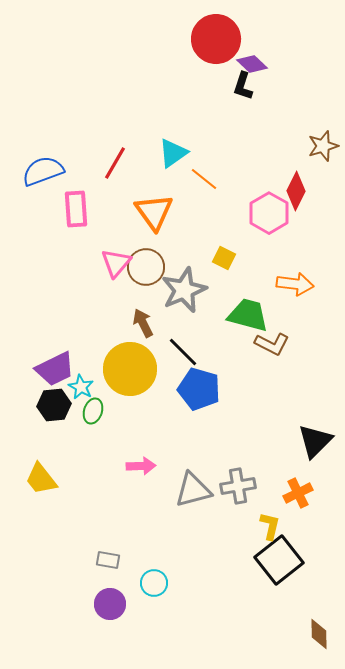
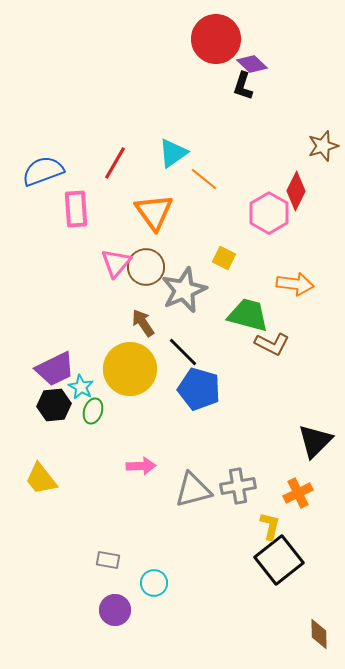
brown arrow: rotated 8 degrees counterclockwise
purple circle: moved 5 px right, 6 px down
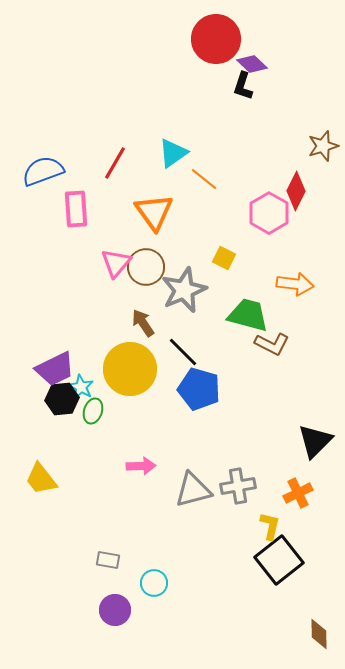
black hexagon: moved 8 px right, 6 px up
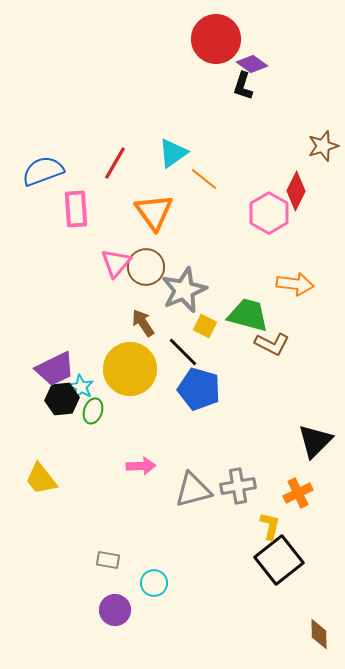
purple diamond: rotated 8 degrees counterclockwise
yellow square: moved 19 px left, 68 px down
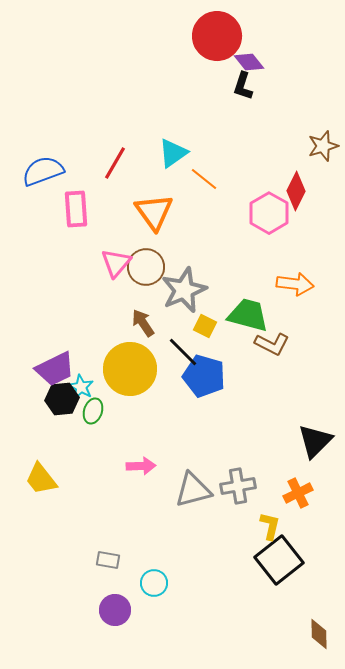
red circle: moved 1 px right, 3 px up
purple diamond: moved 3 px left, 2 px up; rotated 16 degrees clockwise
blue pentagon: moved 5 px right, 13 px up
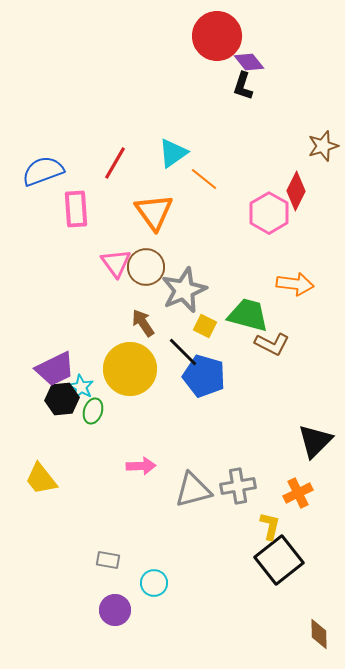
pink triangle: rotated 16 degrees counterclockwise
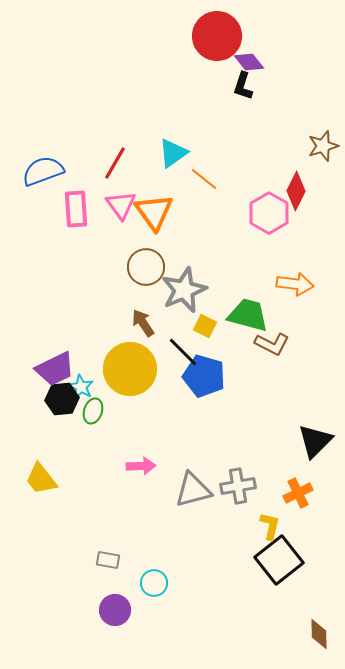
pink triangle: moved 5 px right, 58 px up
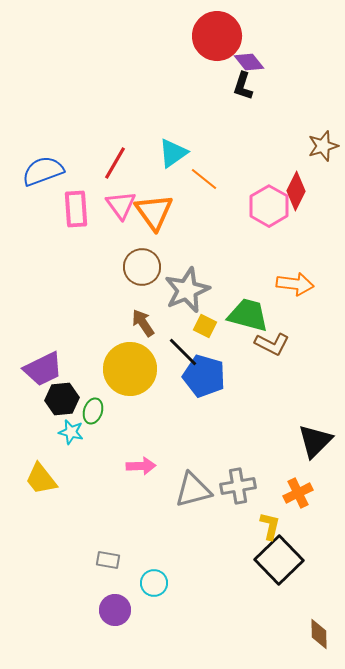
pink hexagon: moved 7 px up
brown circle: moved 4 px left
gray star: moved 3 px right
purple trapezoid: moved 12 px left
cyan star: moved 10 px left, 45 px down; rotated 15 degrees counterclockwise
black square: rotated 6 degrees counterclockwise
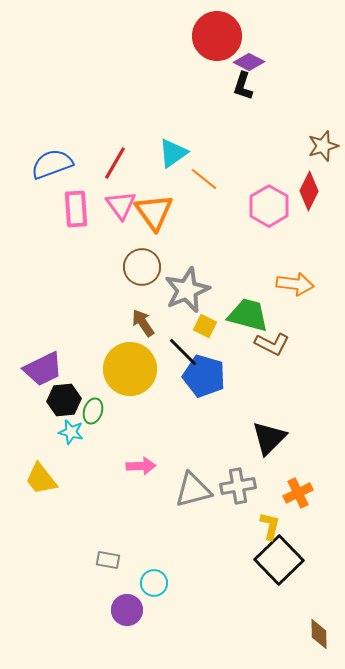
purple diamond: rotated 24 degrees counterclockwise
blue semicircle: moved 9 px right, 7 px up
red diamond: moved 13 px right
black hexagon: moved 2 px right, 1 px down
black triangle: moved 46 px left, 3 px up
purple circle: moved 12 px right
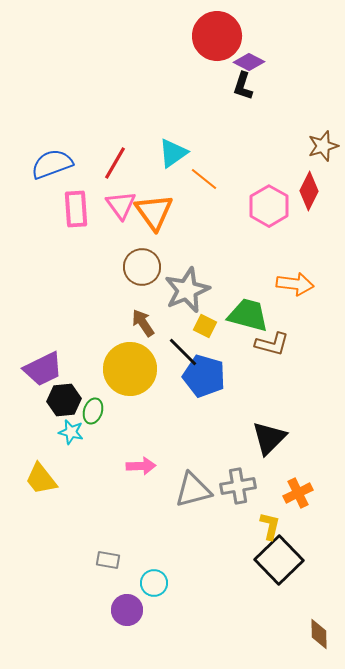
brown L-shape: rotated 12 degrees counterclockwise
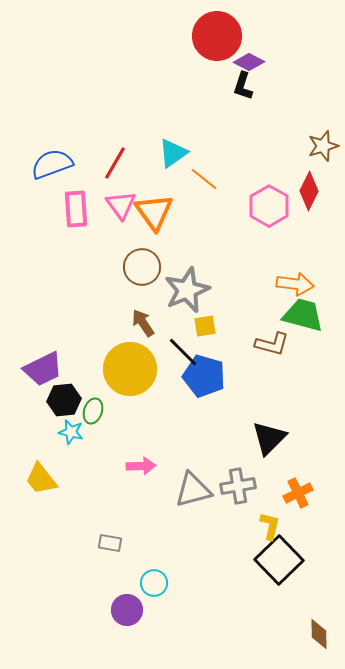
green trapezoid: moved 55 px right
yellow square: rotated 35 degrees counterclockwise
gray rectangle: moved 2 px right, 17 px up
